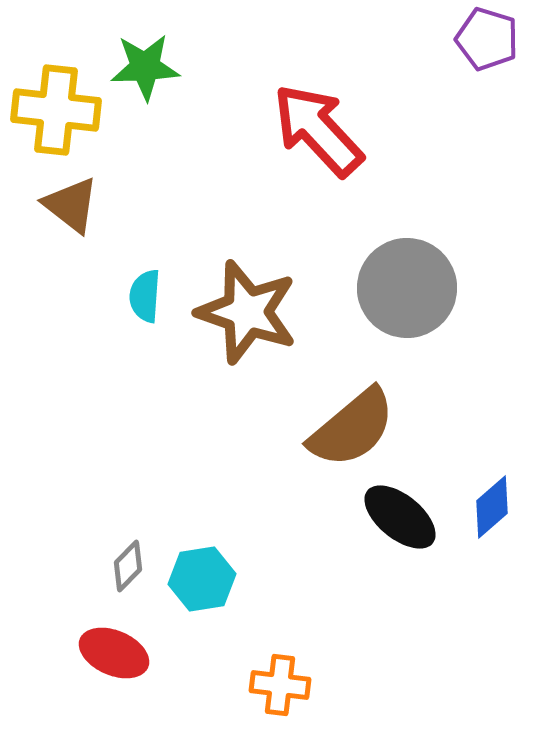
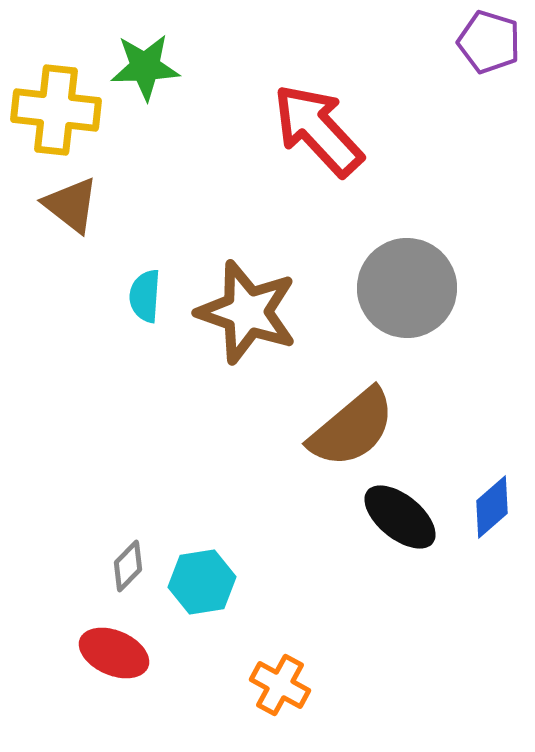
purple pentagon: moved 2 px right, 3 px down
cyan hexagon: moved 3 px down
orange cross: rotated 22 degrees clockwise
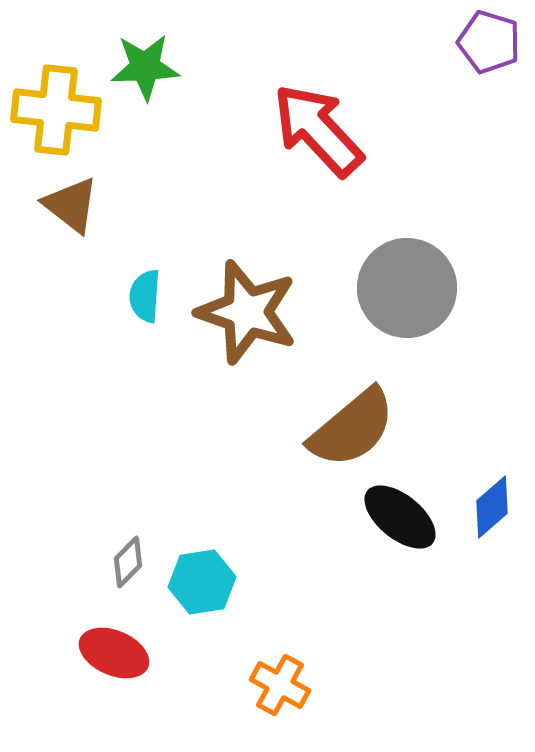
gray diamond: moved 4 px up
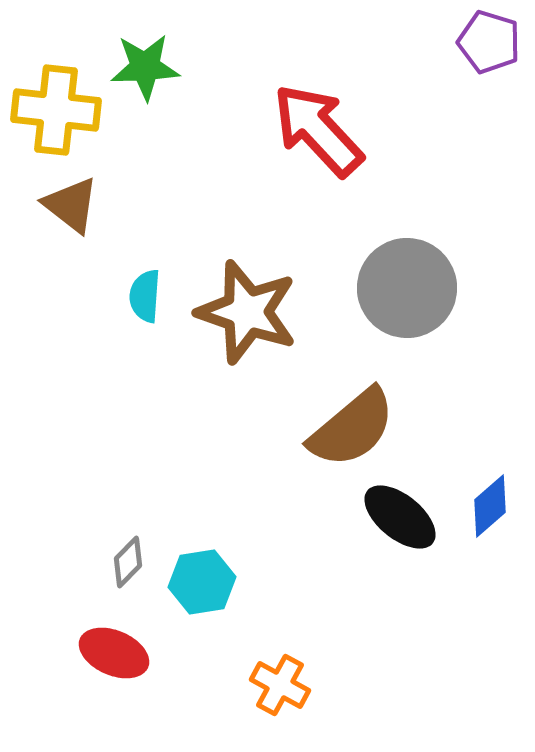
blue diamond: moved 2 px left, 1 px up
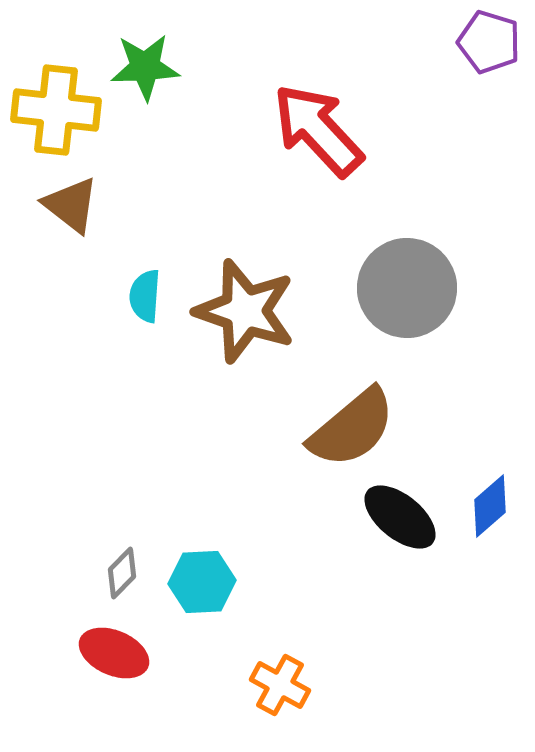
brown star: moved 2 px left, 1 px up
gray diamond: moved 6 px left, 11 px down
cyan hexagon: rotated 6 degrees clockwise
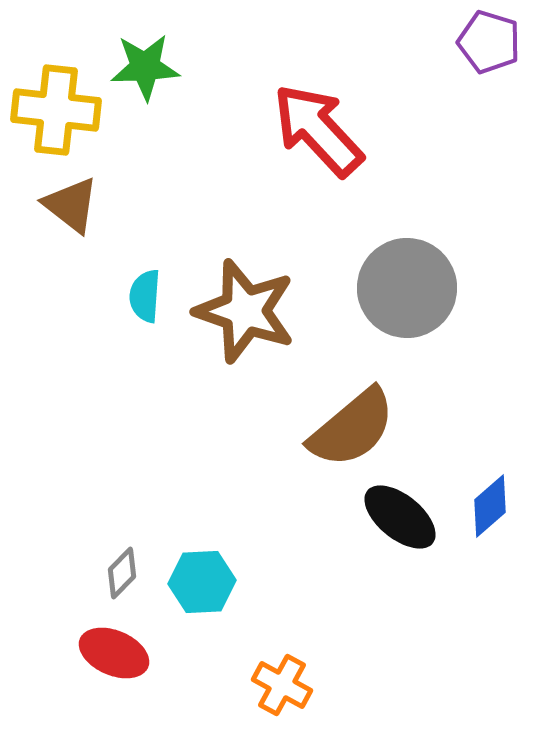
orange cross: moved 2 px right
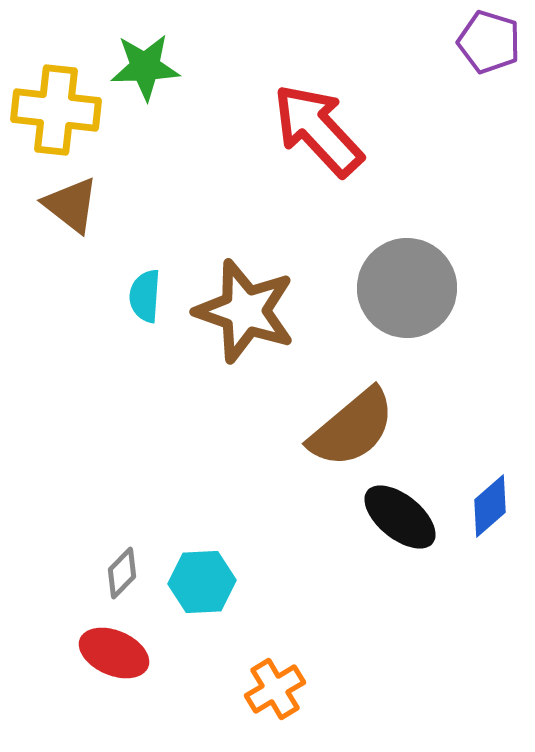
orange cross: moved 7 px left, 4 px down; rotated 30 degrees clockwise
